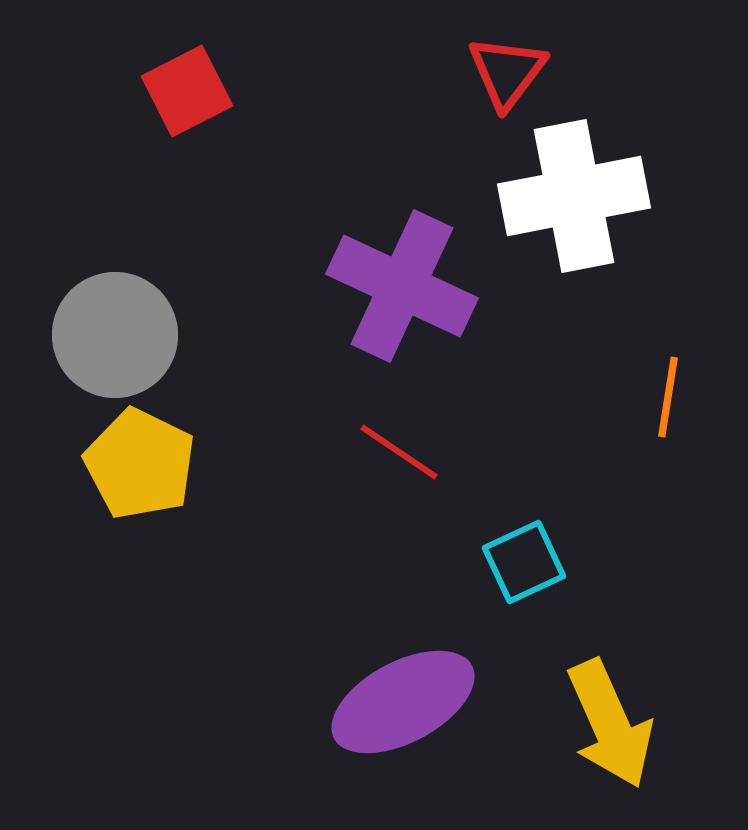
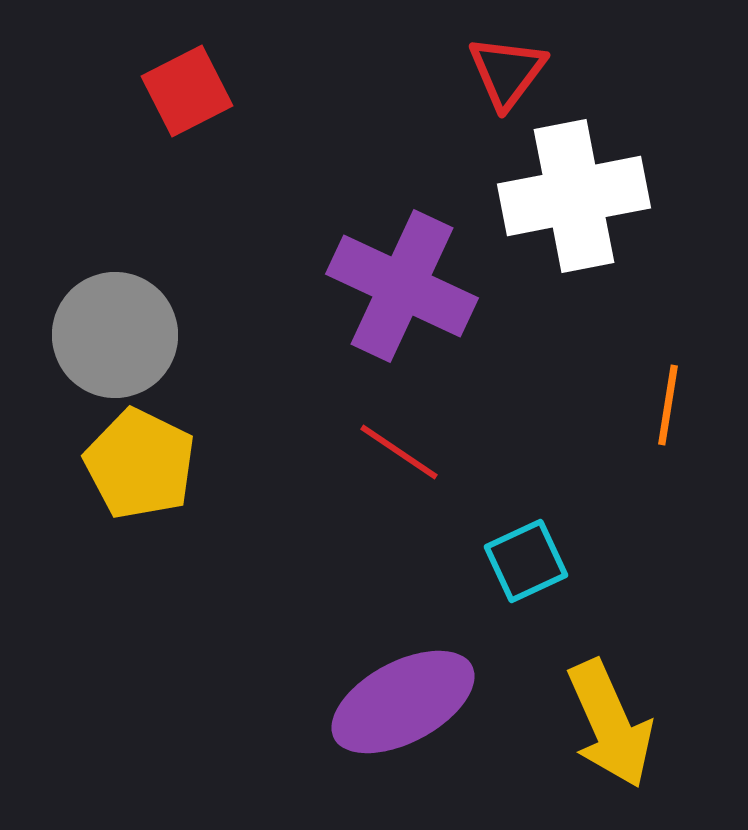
orange line: moved 8 px down
cyan square: moved 2 px right, 1 px up
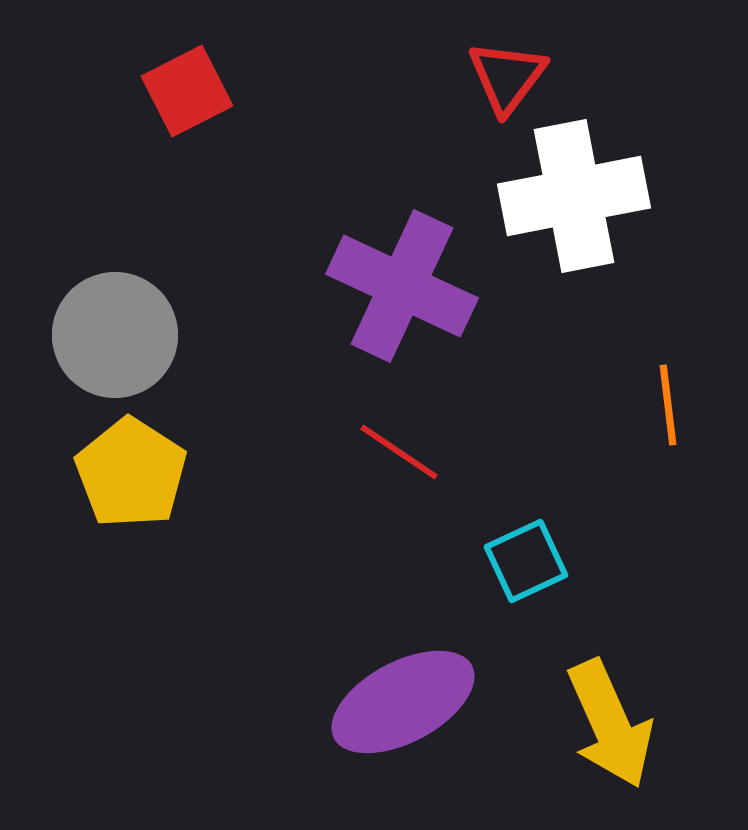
red triangle: moved 5 px down
orange line: rotated 16 degrees counterclockwise
yellow pentagon: moved 9 px left, 9 px down; rotated 7 degrees clockwise
